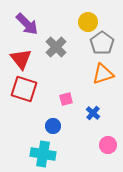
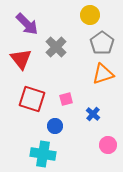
yellow circle: moved 2 px right, 7 px up
red square: moved 8 px right, 10 px down
blue cross: moved 1 px down
blue circle: moved 2 px right
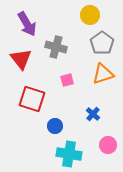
purple arrow: rotated 15 degrees clockwise
gray cross: rotated 30 degrees counterclockwise
pink square: moved 1 px right, 19 px up
cyan cross: moved 26 px right
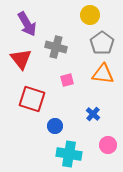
orange triangle: rotated 25 degrees clockwise
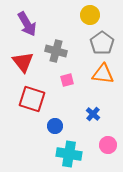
gray cross: moved 4 px down
red triangle: moved 2 px right, 3 px down
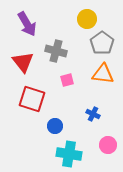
yellow circle: moved 3 px left, 4 px down
blue cross: rotated 16 degrees counterclockwise
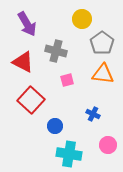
yellow circle: moved 5 px left
red triangle: rotated 25 degrees counterclockwise
red square: moved 1 px left, 1 px down; rotated 24 degrees clockwise
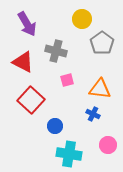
orange triangle: moved 3 px left, 15 px down
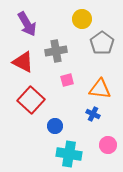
gray cross: rotated 25 degrees counterclockwise
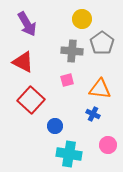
gray cross: moved 16 px right; rotated 15 degrees clockwise
